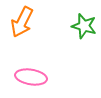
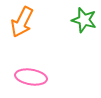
green star: moved 6 px up
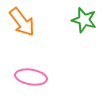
orange arrow: rotated 64 degrees counterclockwise
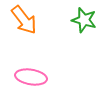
orange arrow: moved 2 px right, 2 px up
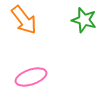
pink ellipse: rotated 28 degrees counterclockwise
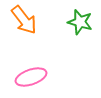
green star: moved 4 px left, 2 px down
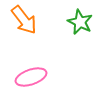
green star: rotated 10 degrees clockwise
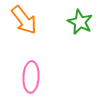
pink ellipse: rotated 68 degrees counterclockwise
